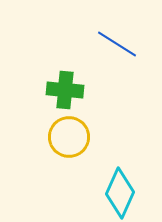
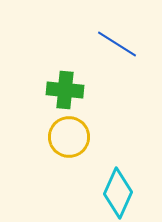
cyan diamond: moved 2 px left
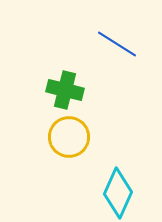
green cross: rotated 9 degrees clockwise
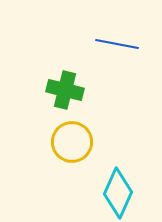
blue line: rotated 21 degrees counterclockwise
yellow circle: moved 3 px right, 5 px down
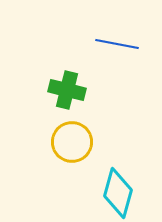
green cross: moved 2 px right
cyan diamond: rotated 9 degrees counterclockwise
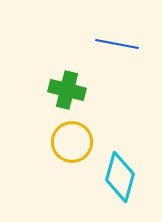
cyan diamond: moved 2 px right, 16 px up
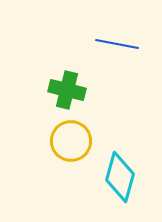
yellow circle: moved 1 px left, 1 px up
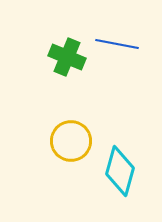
green cross: moved 33 px up; rotated 9 degrees clockwise
cyan diamond: moved 6 px up
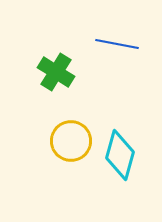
green cross: moved 11 px left, 15 px down; rotated 9 degrees clockwise
cyan diamond: moved 16 px up
